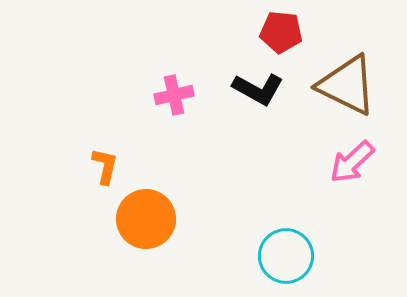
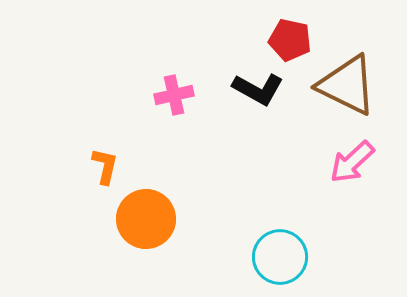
red pentagon: moved 9 px right, 8 px down; rotated 6 degrees clockwise
cyan circle: moved 6 px left, 1 px down
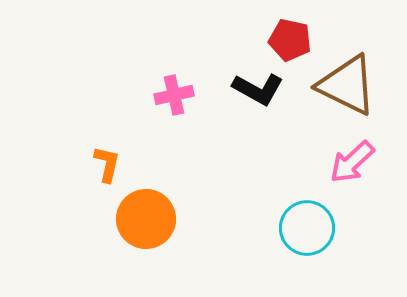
orange L-shape: moved 2 px right, 2 px up
cyan circle: moved 27 px right, 29 px up
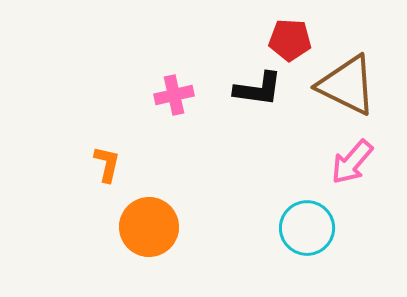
red pentagon: rotated 9 degrees counterclockwise
black L-shape: rotated 21 degrees counterclockwise
pink arrow: rotated 6 degrees counterclockwise
orange circle: moved 3 px right, 8 px down
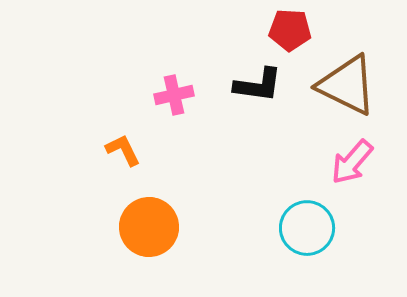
red pentagon: moved 10 px up
black L-shape: moved 4 px up
orange L-shape: moved 16 px right, 14 px up; rotated 39 degrees counterclockwise
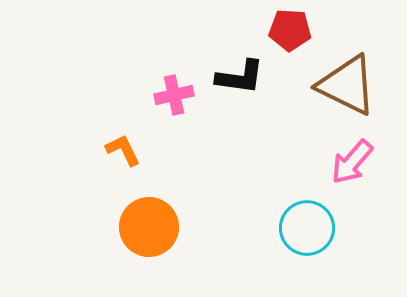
black L-shape: moved 18 px left, 8 px up
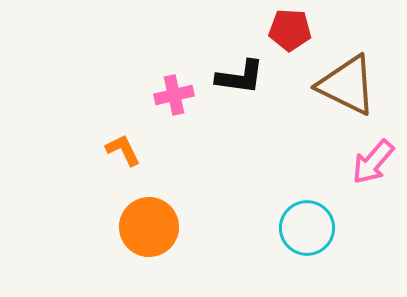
pink arrow: moved 21 px right
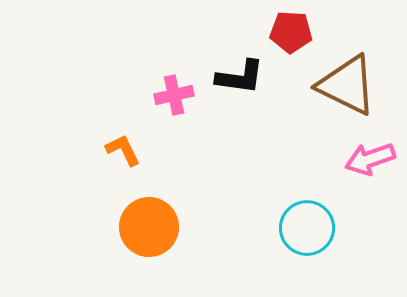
red pentagon: moved 1 px right, 2 px down
pink arrow: moved 3 px left, 3 px up; rotated 30 degrees clockwise
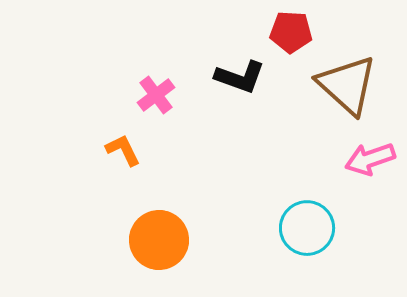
black L-shape: rotated 12 degrees clockwise
brown triangle: rotated 16 degrees clockwise
pink cross: moved 18 px left; rotated 24 degrees counterclockwise
orange circle: moved 10 px right, 13 px down
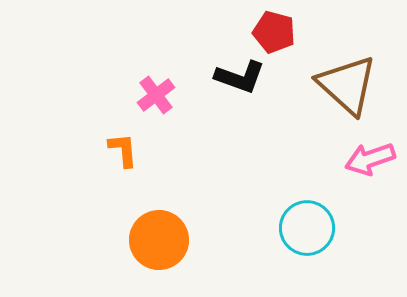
red pentagon: moved 17 px left; rotated 12 degrees clockwise
orange L-shape: rotated 21 degrees clockwise
